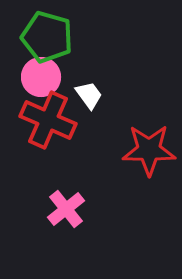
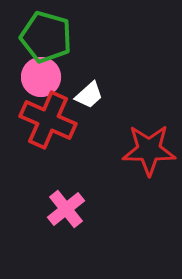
green pentagon: moved 1 px left
white trapezoid: rotated 84 degrees clockwise
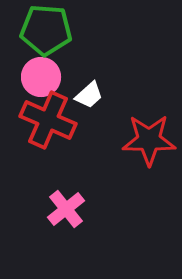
green pentagon: moved 7 px up; rotated 12 degrees counterclockwise
red star: moved 10 px up
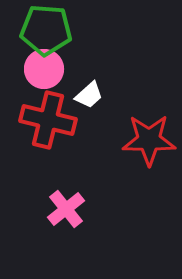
pink circle: moved 3 px right, 8 px up
red cross: rotated 10 degrees counterclockwise
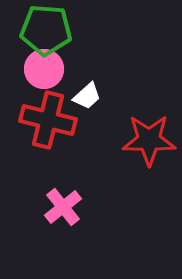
white trapezoid: moved 2 px left, 1 px down
pink cross: moved 3 px left, 2 px up
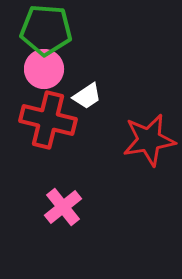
white trapezoid: rotated 8 degrees clockwise
red star: rotated 10 degrees counterclockwise
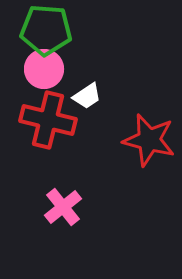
red star: rotated 24 degrees clockwise
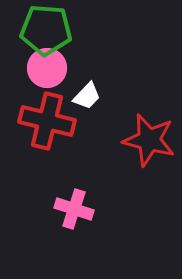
pink circle: moved 3 px right, 1 px up
white trapezoid: rotated 12 degrees counterclockwise
red cross: moved 1 px left, 1 px down
pink cross: moved 11 px right, 2 px down; rotated 33 degrees counterclockwise
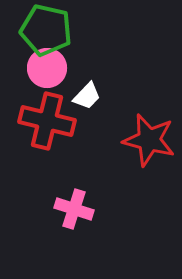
green pentagon: rotated 9 degrees clockwise
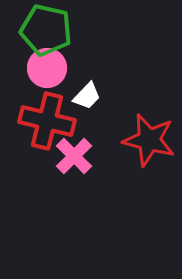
pink cross: moved 53 px up; rotated 27 degrees clockwise
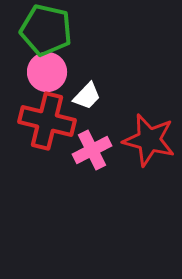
pink circle: moved 4 px down
pink cross: moved 18 px right, 6 px up; rotated 18 degrees clockwise
